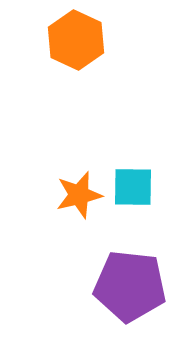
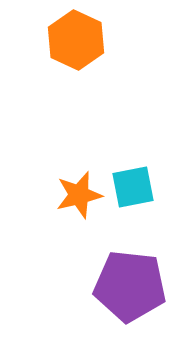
cyan square: rotated 12 degrees counterclockwise
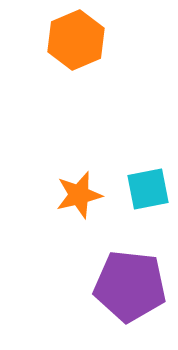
orange hexagon: rotated 12 degrees clockwise
cyan square: moved 15 px right, 2 px down
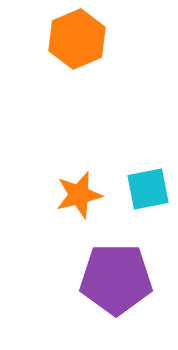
orange hexagon: moved 1 px right, 1 px up
purple pentagon: moved 14 px left, 7 px up; rotated 6 degrees counterclockwise
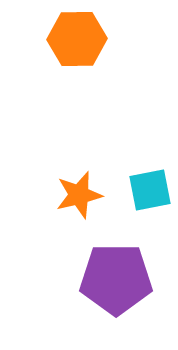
orange hexagon: rotated 22 degrees clockwise
cyan square: moved 2 px right, 1 px down
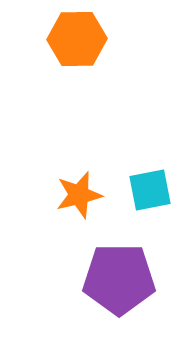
purple pentagon: moved 3 px right
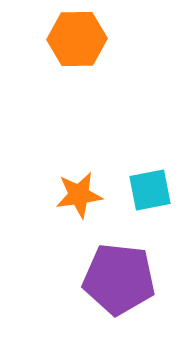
orange star: rotated 6 degrees clockwise
purple pentagon: rotated 6 degrees clockwise
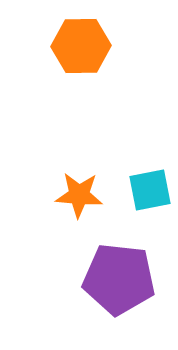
orange hexagon: moved 4 px right, 7 px down
orange star: rotated 12 degrees clockwise
